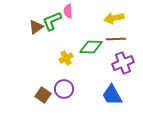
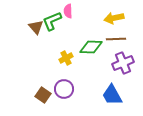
brown triangle: rotated 35 degrees counterclockwise
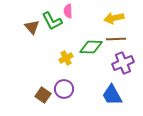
green L-shape: rotated 95 degrees counterclockwise
brown triangle: moved 4 px left
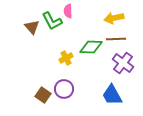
purple cross: rotated 30 degrees counterclockwise
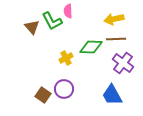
yellow arrow: moved 1 px down
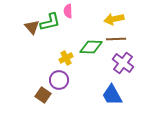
green L-shape: moved 2 px left, 1 px down; rotated 75 degrees counterclockwise
purple circle: moved 5 px left, 9 px up
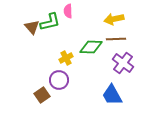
brown square: moved 1 px left; rotated 21 degrees clockwise
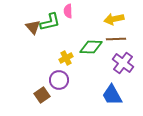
brown triangle: moved 1 px right
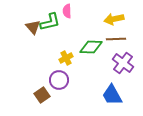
pink semicircle: moved 1 px left
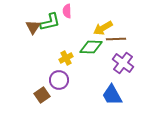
yellow arrow: moved 11 px left, 9 px down; rotated 18 degrees counterclockwise
brown triangle: rotated 14 degrees clockwise
